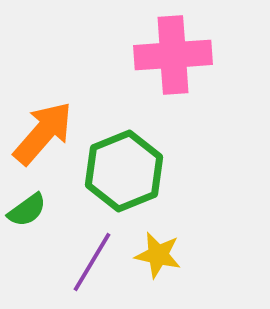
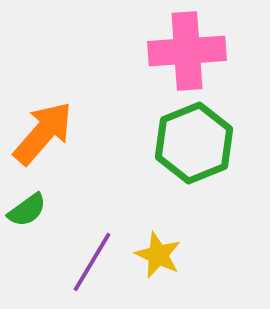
pink cross: moved 14 px right, 4 px up
green hexagon: moved 70 px right, 28 px up
yellow star: rotated 12 degrees clockwise
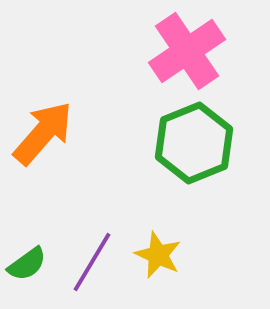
pink cross: rotated 30 degrees counterclockwise
green semicircle: moved 54 px down
